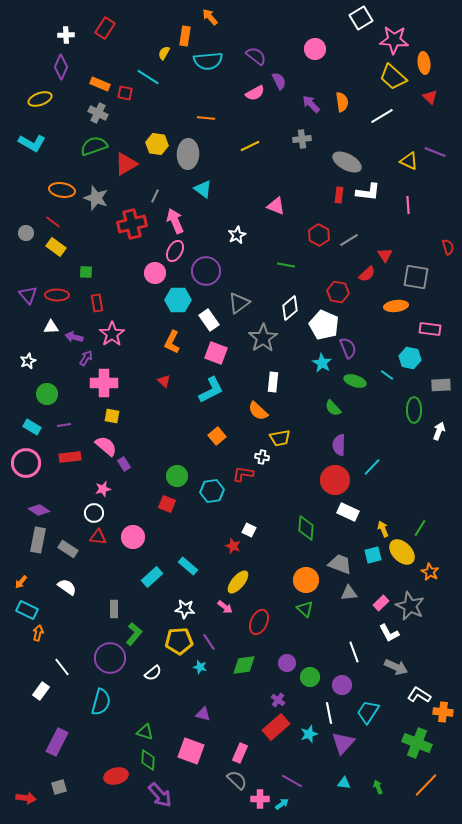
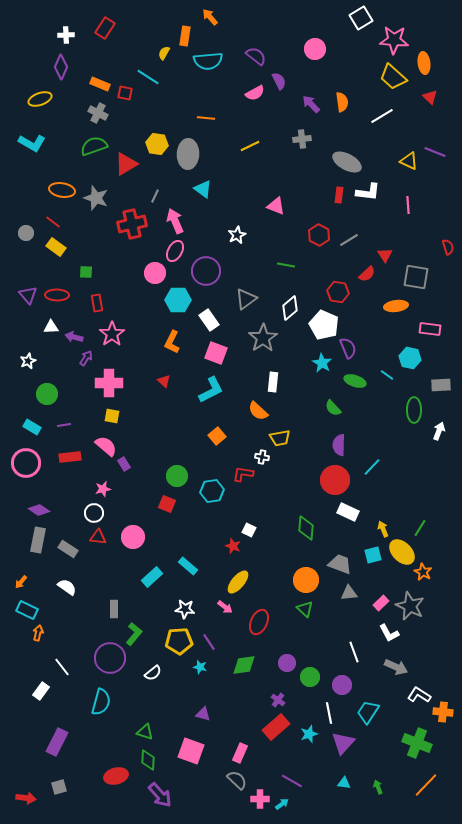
gray triangle at (239, 303): moved 7 px right, 4 px up
pink cross at (104, 383): moved 5 px right
orange star at (430, 572): moved 7 px left
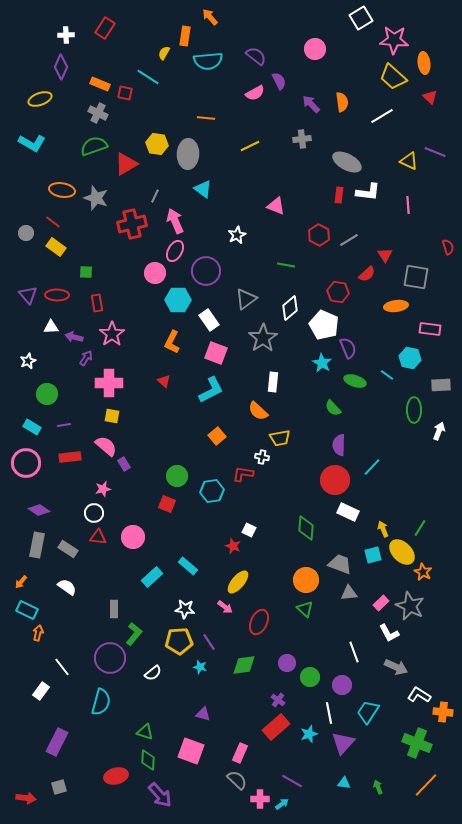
gray rectangle at (38, 540): moved 1 px left, 5 px down
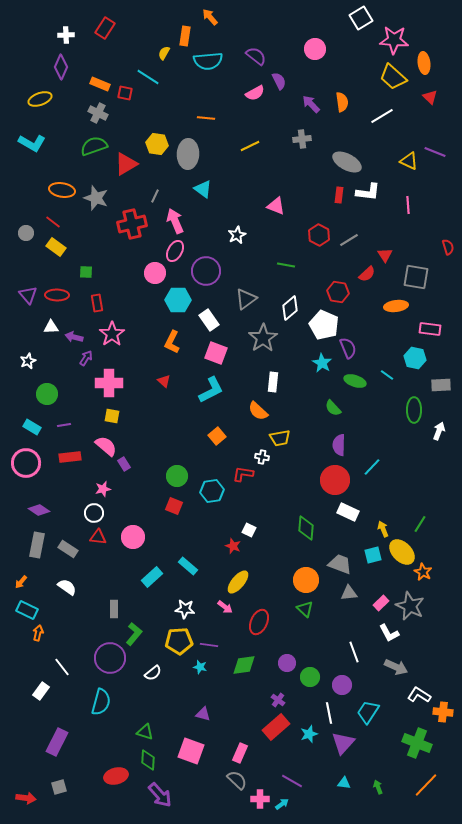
cyan hexagon at (410, 358): moved 5 px right
red square at (167, 504): moved 7 px right, 2 px down
green line at (420, 528): moved 4 px up
purple line at (209, 642): moved 3 px down; rotated 48 degrees counterclockwise
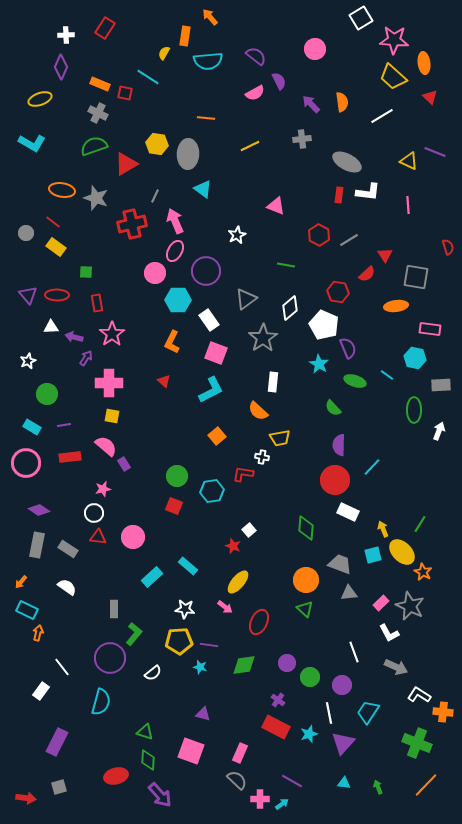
cyan star at (322, 363): moved 3 px left, 1 px down
white square at (249, 530): rotated 24 degrees clockwise
red rectangle at (276, 727): rotated 68 degrees clockwise
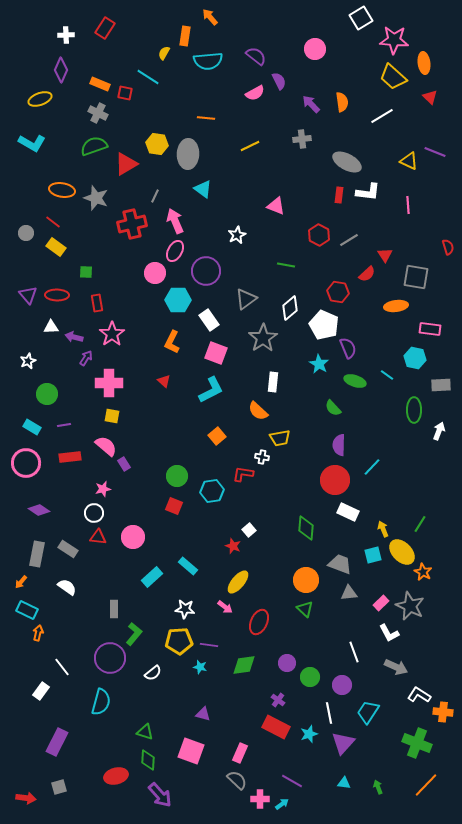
purple diamond at (61, 67): moved 3 px down
gray rectangle at (37, 545): moved 9 px down
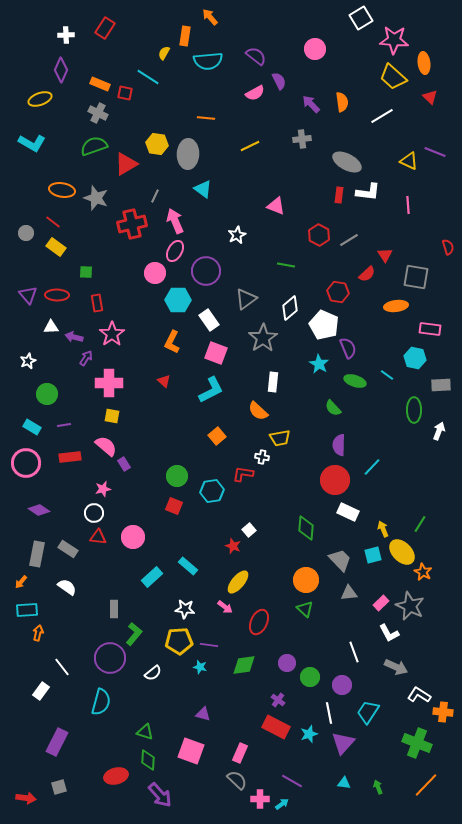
gray trapezoid at (340, 564): moved 4 px up; rotated 25 degrees clockwise
cyan rectangle at (27, 610): rotated 30 degrees counterclockwise
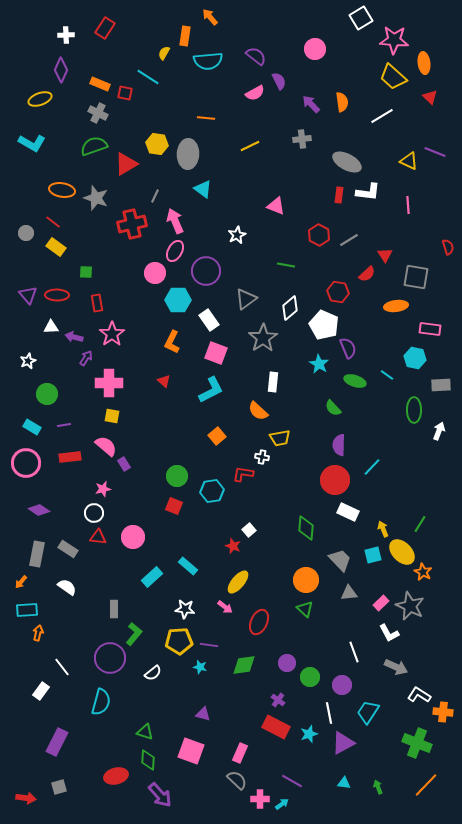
purple triangle at (343, 743): rotated 20 degrees clockwise
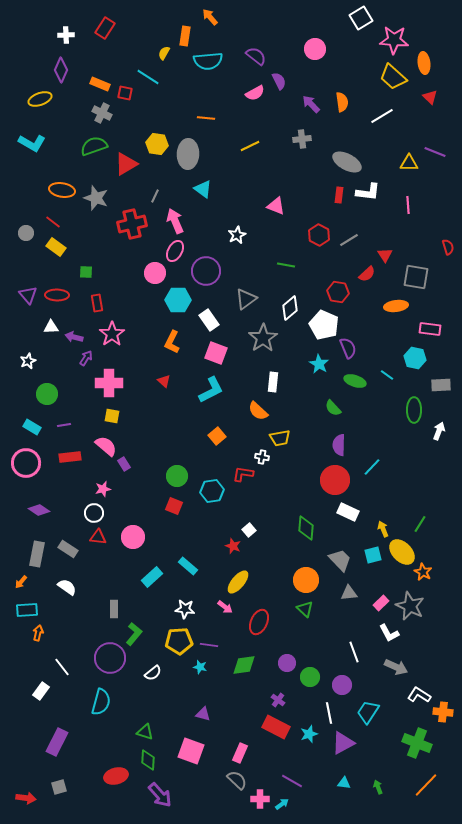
gray cross at (98, 113): moved 4 px right
yellow triangle at (409, 161): moved 2 px down; rotated 24 degrees counterclockwise
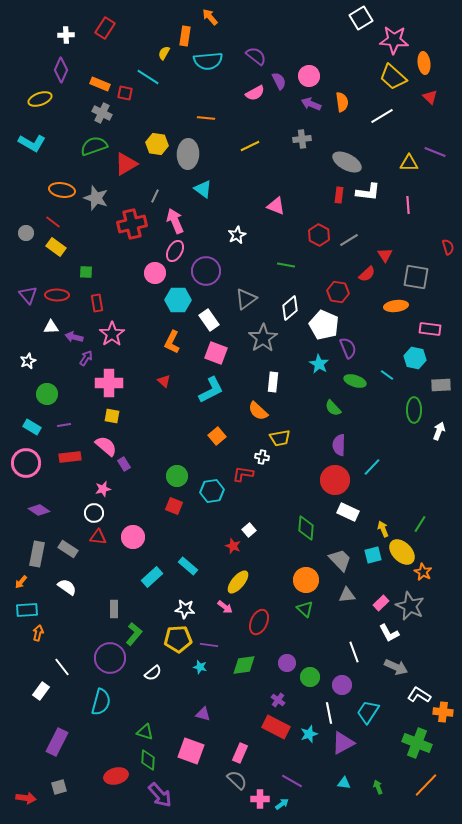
pink circle at (315, 49): moved 6 px left, 27 px down
purple arrow at (311, 104): rotated 24 degrees counterclockwise
gray triangle at (349, 593): moved 2 px left, 2 px down
yellow pentagon at (179, 641): moved 1 px left, 2 px up
